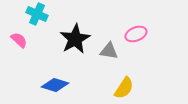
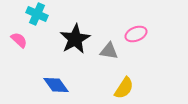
blue diamond: moved 1 px right; rotated 36 degrees clockwise
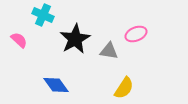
cyan cross: moved 6 px right, 1 px down
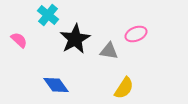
cyan cross: moved 5 px right; rotated 15 degrees clockwise
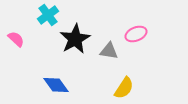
cyan cross: rotated 15 degrees clockwise
pink semicircle: moved 3 px left, 1 px up
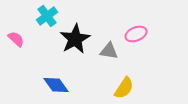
cyan cross: moved 1 px left, 1 px down
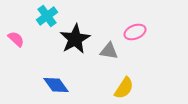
pink ellipse: moved 1 px left, 2 px up
